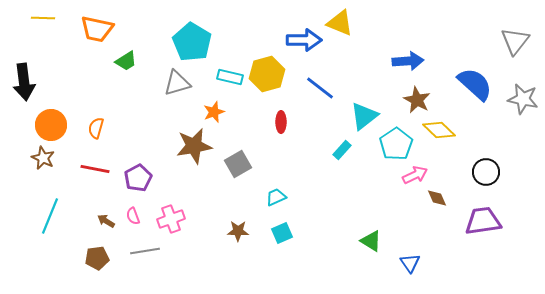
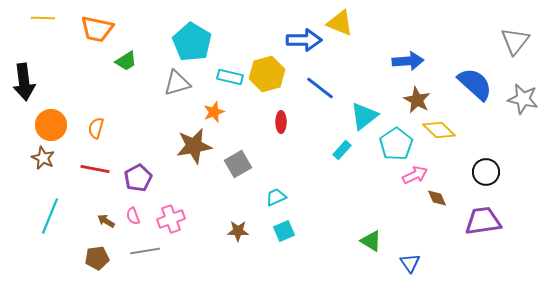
cyan square at (282, 233): moved 2 px right, 2 px up
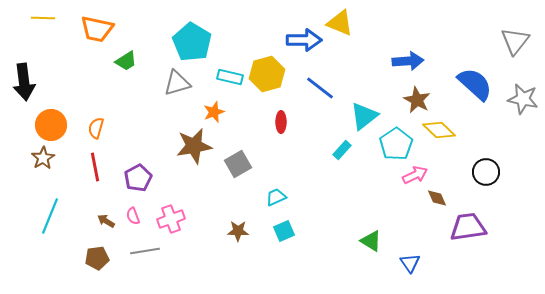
brown star at (43, 158): rotated 15 degrees clockwise
red line at (95, 169): moved 2 px up; rotated 68 degrees clockwise
purple trapezoid at (483, 221): moved 15 px left, 6 px down
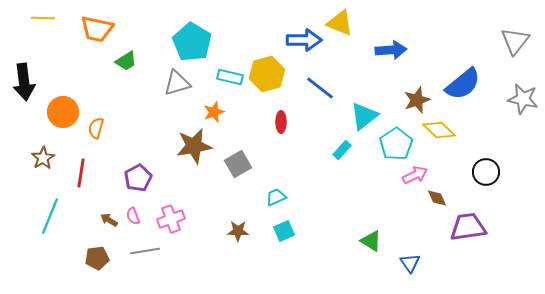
blue arrow at (408, 61): moved 17 px left, 11 px up
blue semicircle at (475, 84): moved 12 px left; rotated 99 degrees clockwise
brown star at (417, 100): rotated 24 degrees clockwise
orange circle at (51, 125): moved 12 px right, 13 px up
red line at (95, 167): moved 14 px left, 6 px down; rotated 20 degrees clockwise
brown arrow at (106, 221): moved 3 px right, 1 px up
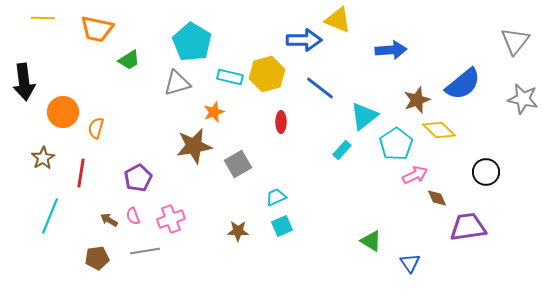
yellow triangle at (340, 23): moved 2 px left, 3 px up
green trapezoid at (126, 61): moved 3 px right, 1 px up
cyan square at (284, 231): moved 2 px left, 5 px up
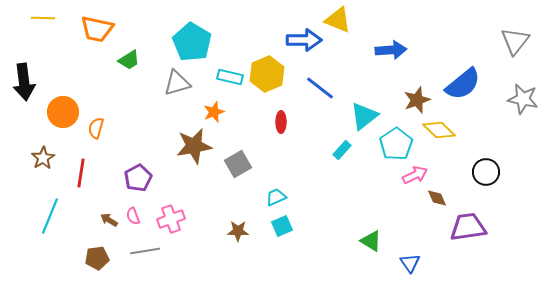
yellow hexagon at (267, 74): rotated 8 degrees counterclockwise
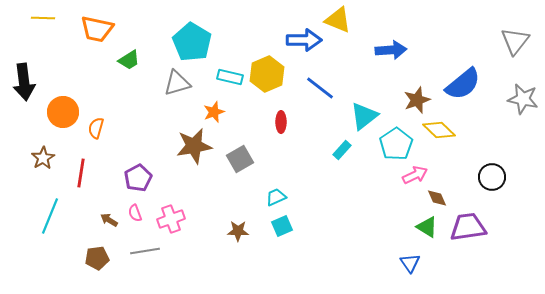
gray square at (238, 164): moved 2 px right, 5 px up
black circle at (486, 172): moved 6 px right, 5 px down
pink semicircle at (133, 216): moved 2 px right, 3 px up
green triangle at (371, 241): moved 56 px right, 14 px up
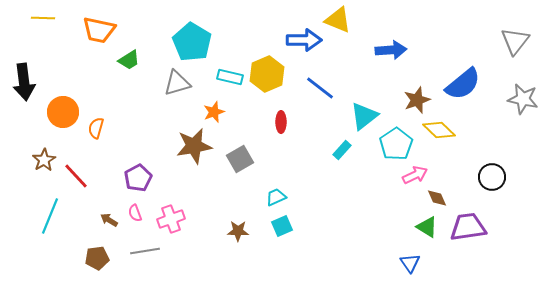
orange trapezoid at (97, 29): moved 2 px right, 1 px down
brown star at (43, 158): moved 1 px right, 2 px down
red line at (81, 173): moved 5 px left, 3 px down; rotated 52 degrees counterclockwise
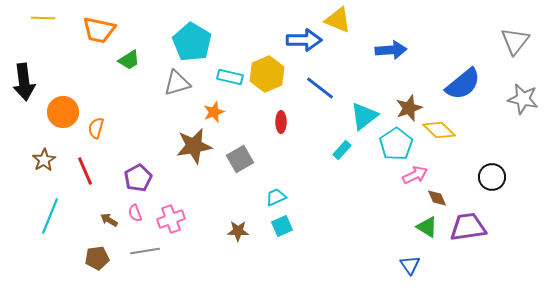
brown star at (417, 100): moved 8 px left, 8 px down
red line at (76, 176): moved 9 px right, 5 px up; rotated 20 degrees clockwise
blue triangle at (410, 263): moved 2 px down
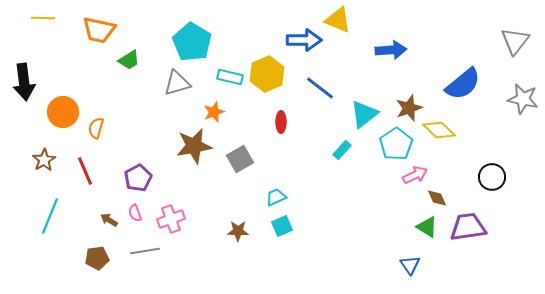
cyan triangle at (364, 116): moved 2 px up
